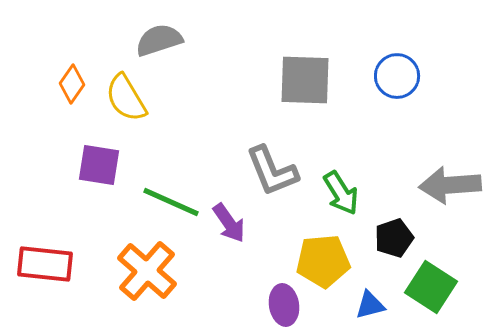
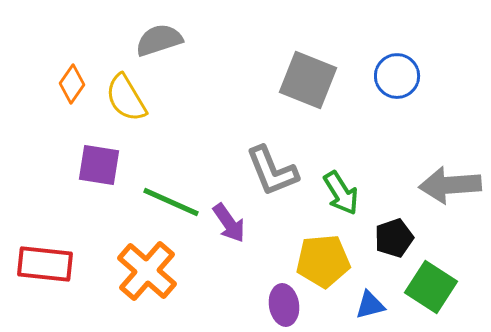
gray square: moved 3 px right; rotated 20 degrees clockwise
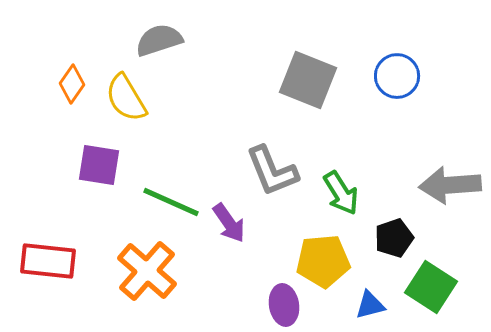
red rectangle: moved 3 px right, 3 px up
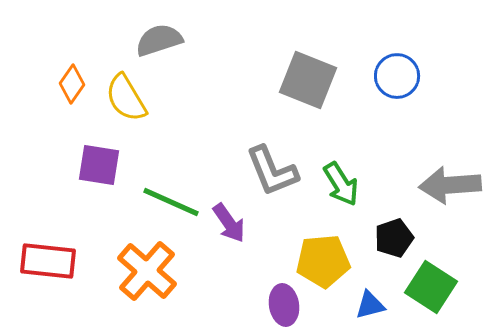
green arrow: moved 9 px up
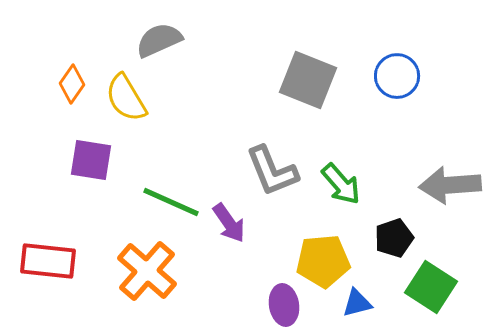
gray semicircle: rotated 6 degrees counterclockwise
purple square: moved 8 px left, 5 px up
green arrow: rotated 9 degrees counterclockwise
blue triangle: moved 13 px left, 2 px up
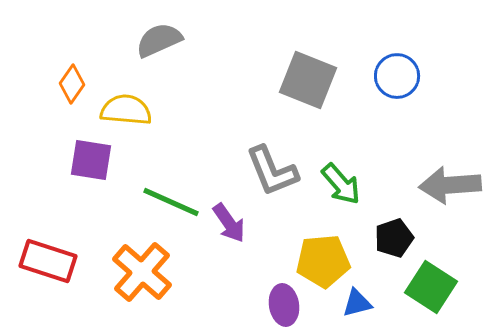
yellow semicircle: moved 12 px down; rotated 126 degrees clockwise
red rectangle: rotated 12 degrees clockwise
orange cross: moved 5 px left, 1 px down
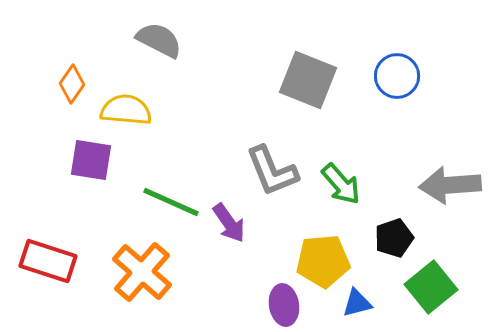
gray semicircle: rotated 51 degrees clockwise
green square: rotated 18 degrees clockwise
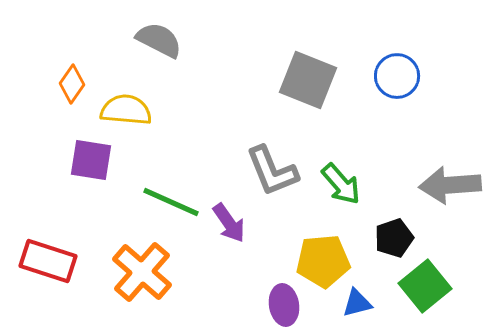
green square: moved 6 px left, 1 px up
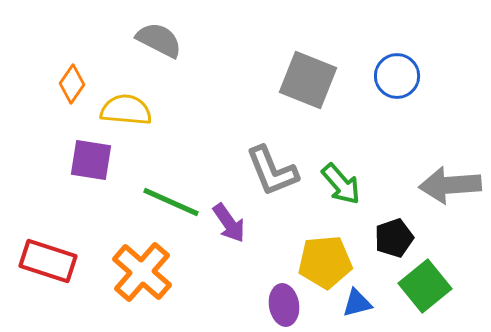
yellow pentagon: moved 2 px right, 1 px down
